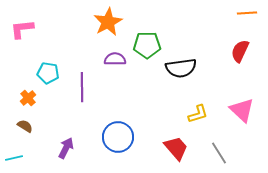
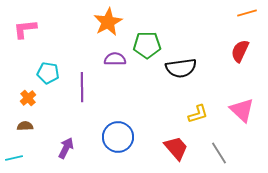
orange line: rotated 12 degrees counterclockwise
pink L-shape: moved 3 px right
brown semicircle: rotated 35 degrees counterclockwise
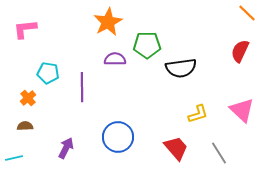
orange line: rotated 60 degrees clockwise
